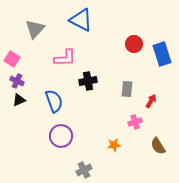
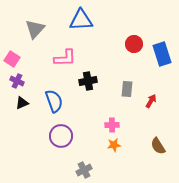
blue triangle: rotated 30 degrees counterclockwise
black triangle: moved 3 px right, 3 px down
pink cross: moved 23 px left, 3 px down; rotated 16 degrees clockwise
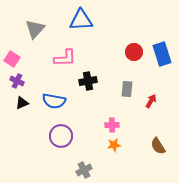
red circle: moved 8 px down
blue semicircle: rotated 120 degrees clockwise
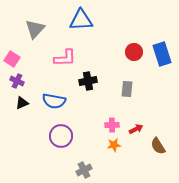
red arrow: moved 15 px left, 28 px down; rotated 32 degrees clockwise
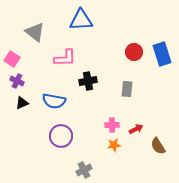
gray triangle: moved 3 px down; rotated 35 degrees counterclockwise
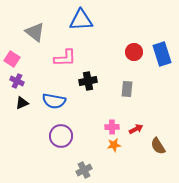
pink cross: moved 2 px down
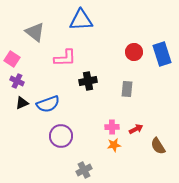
blue semicircle: moved 6 px left, 3 px down; rotated 30 degrees counterclockwise
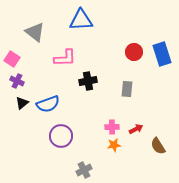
black triangle: rotated 16 degrees counterclockwise
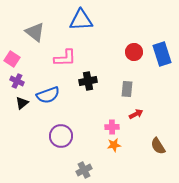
blue semicircle: moved 9 px up
red arrow: moved 15 px up
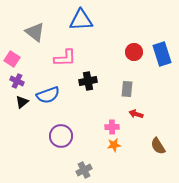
black triangle: moved 1 px up
red arrow: rotated 136 degrees counterclockwise
